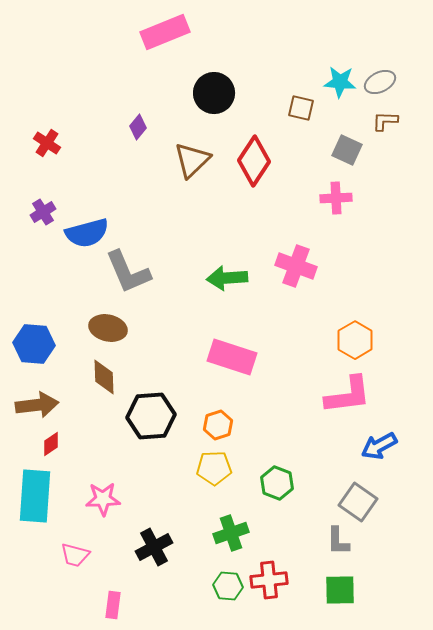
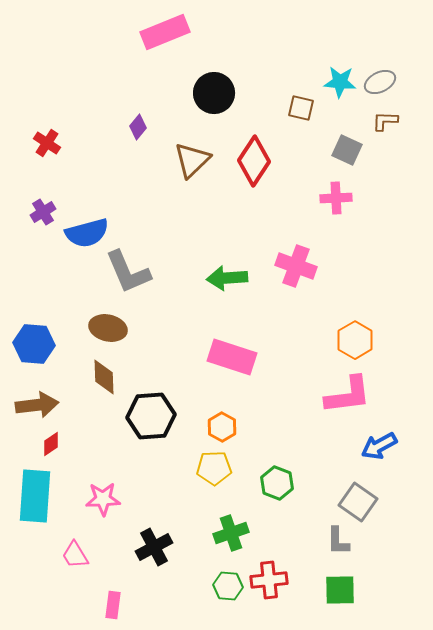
orange hexagon at (218, 425): moved 4 px right, 2 px down; rotated 12 degrees counterclockwise
pink trapezoid at (75, 555): rotated 44 degrees clockwise
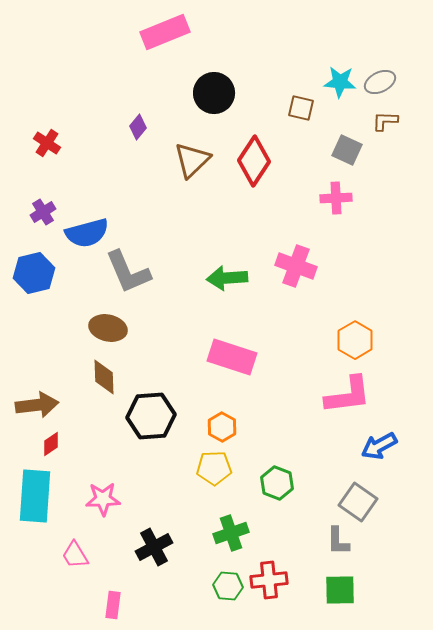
blue hexagon at (34, 344): moved 71 px up; rotated 18 degrees counterclockwise
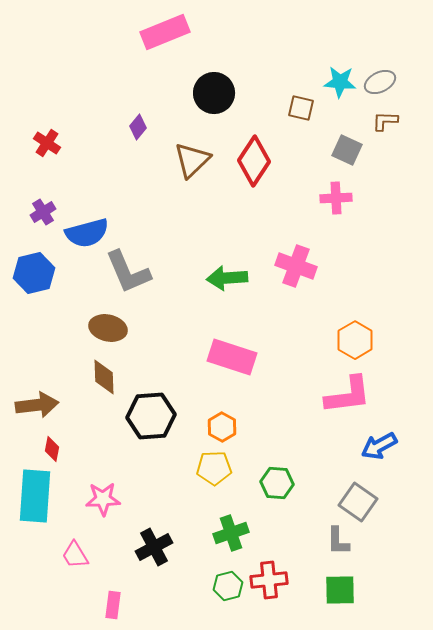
red diamond at (51, 444): moved 1 px right, 5 px down; rotated 45 degrees counterclockwise
green hexagon at (277, 483): rotated 16 degrees counterclockwise
green hexagon at (228, 586): rotated 20 degrees counterclockwise
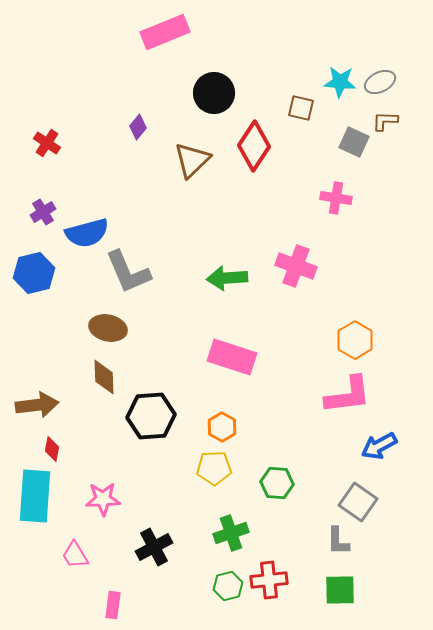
gray square at (347, 150): moved 7 px right, 8 px up
red diamond at (254, 161): moved 15 px up
pink cross at (336, 198): rotated 12 degrees clockwise
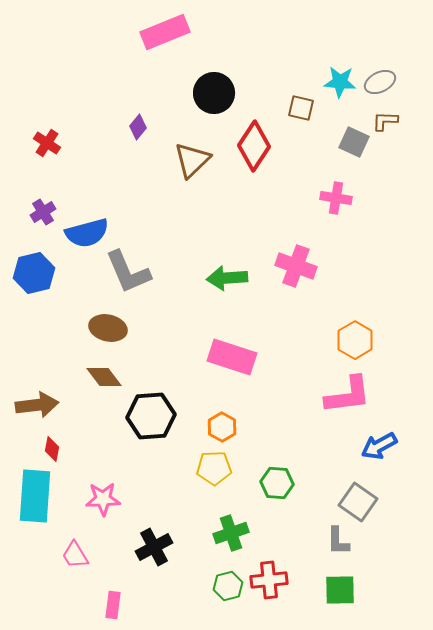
brown diamond at (104, 377): rotated 36 degrees counterclockwise
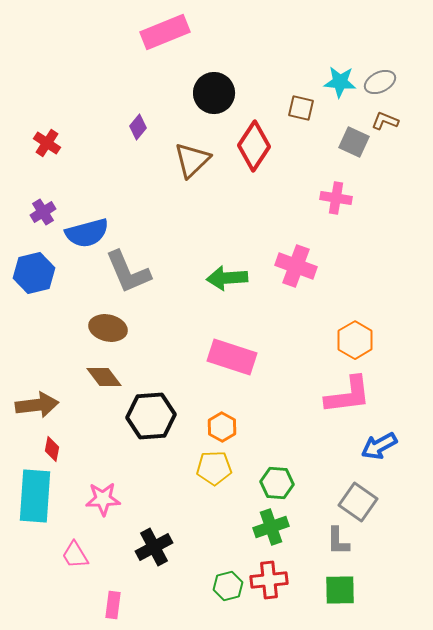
brown L-shape at (385, 121): rotated 20 degrees clockwise
green cross at (231, 533): moved 40 px right, 6 px up
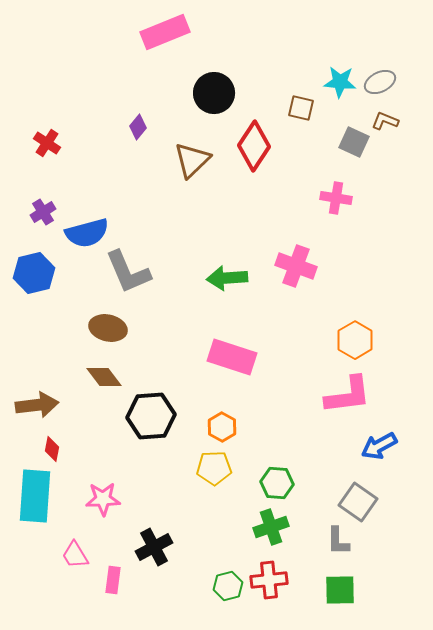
pink rectangle at (113, 605): moved 25 px up
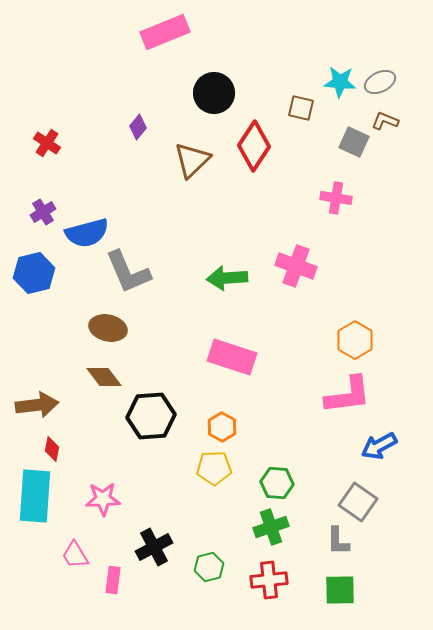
green hexagon at (228, 586): moved 19 px left, 19 px up
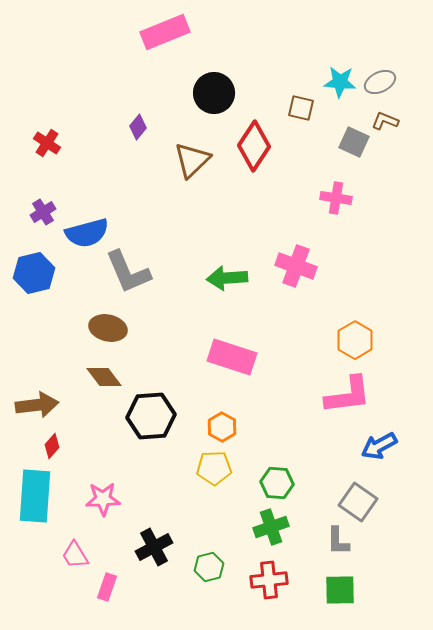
red diamond at (52, 449): moved 3 px up; rotated 30 degrees clockwise
pink rectangle at (113, 580): moved 6 px left, 7 px down; rotated 12 degrees clockwise
